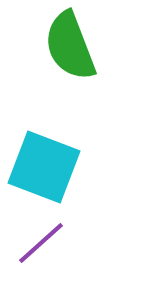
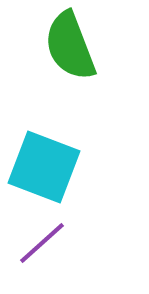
purple line: moved 1 px right
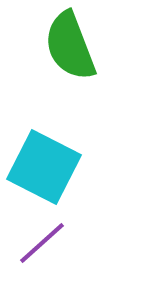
cyan square: rotated 6 degrees clockwise
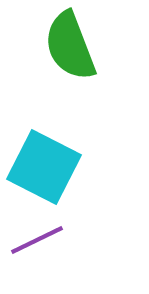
purple line: moved 5 px left, 3 px up; rotated 16 degrees clockwise
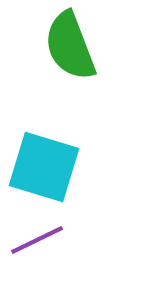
cyan square: rotated 10 degrees counterclockwise
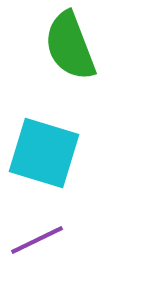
cyan square: moved 14 px up
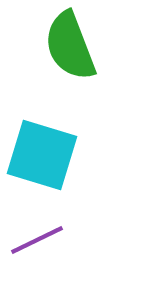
cyan square: moved 2 px left, 2 px down
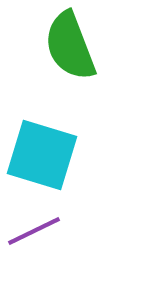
purple line: moved 3 px left, 9 px up
